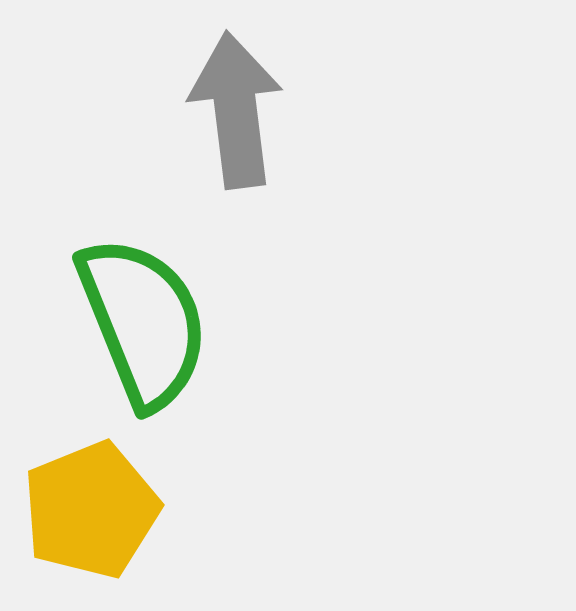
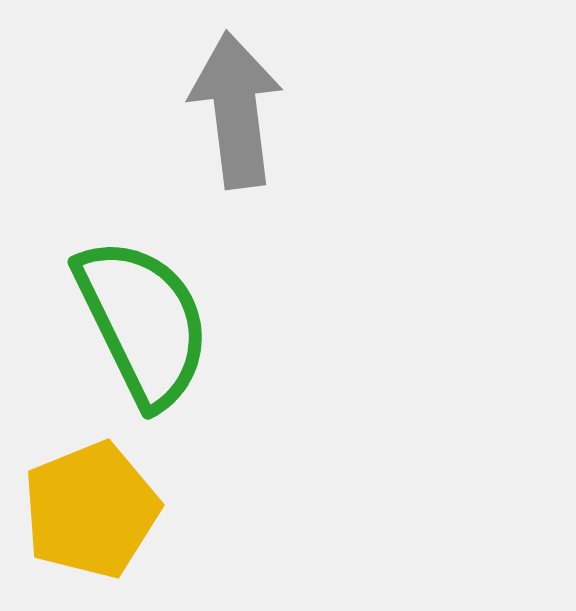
green semicircle: rotated 4 degrees counterclockwise
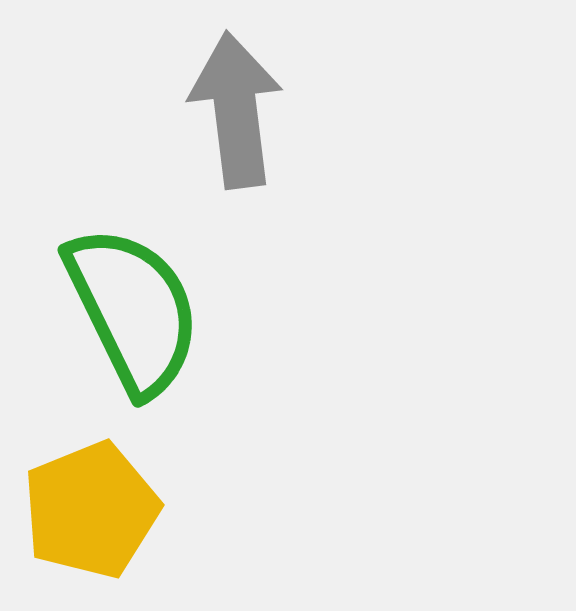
green semicircle: moved 10 px left, 12 px up
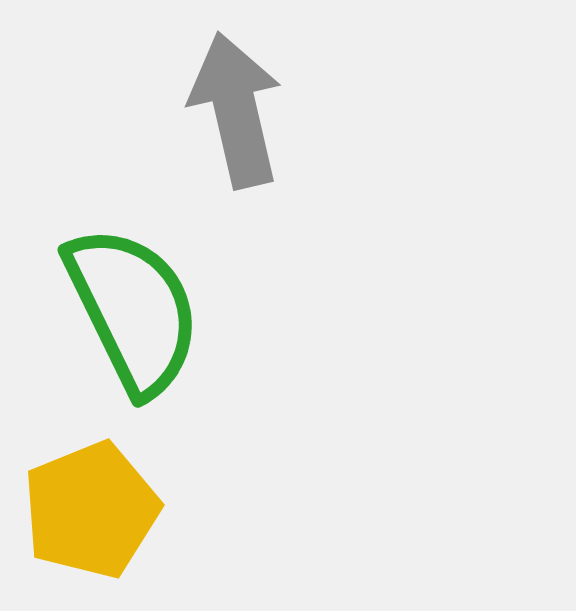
gray arrow: rotated 6 degrees counterclockwise
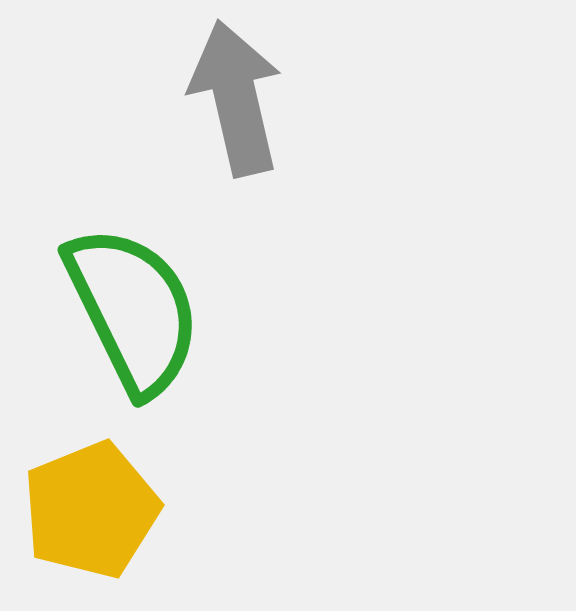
gray arrow: moved 12 px up
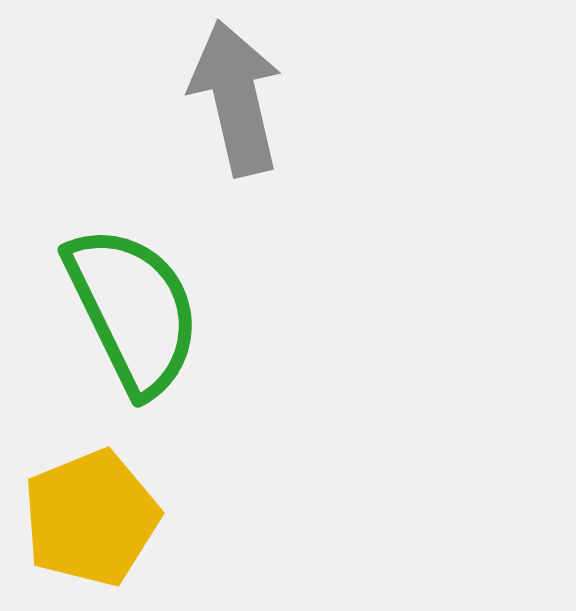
yellow pentagon: moved 8 px down
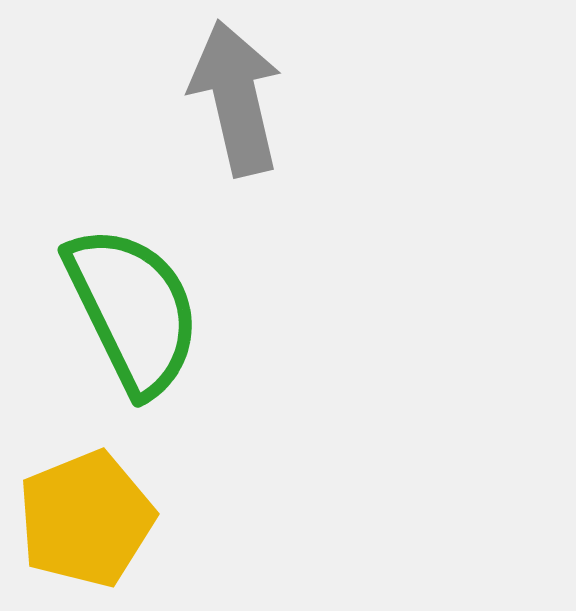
yellow pentagon: moved 5 px left, 1 px down
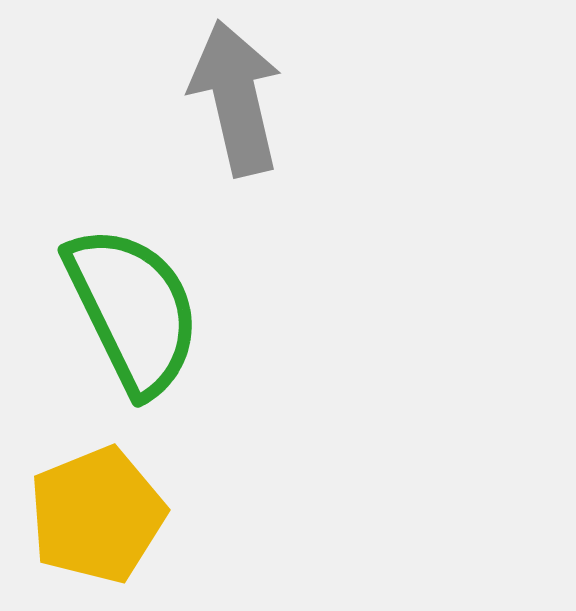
yellow pentagon: moved 11 px right, 4 px up
